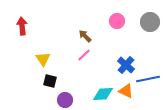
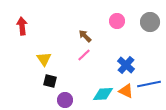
yellow triangle: moved 1 px right
blue line: moved 1 px right, 5 px down
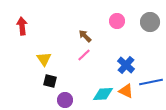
blue line: moved 2 px right, 2 px up
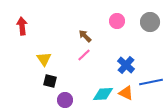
orange triangle: moved 2 px down
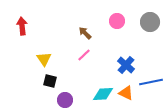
brown arrow: moved 3 px up
